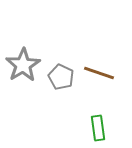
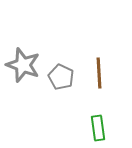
gray star: rotated 20 degrees counterclockwise
brown line: rotated 68 degrees clockwise
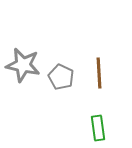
gray star: rotated 8 degrees counterclockwise
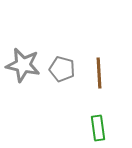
gray pentagon: moved 1 px right, 8 px up; rotated 10 degrees counterclockwise
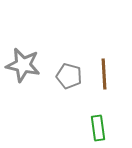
gray pentagon: moved 7 px right, 7 px down
brown line: moved 5 px right, 1 px down
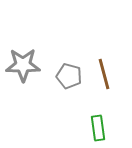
gray star: rotated 12 degrees counterclockwise
brown line: rotated 12 degrees counterclockwise
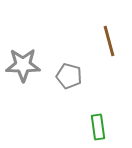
brown line: moved 5 px right, 33 px up
green rectangle: moved 1 px up
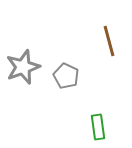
gray star: moved 2 px down; rotated 20 degrees counterclockwise
gray pentagon: moved 3 px left; rotated 10 degrees clockwise
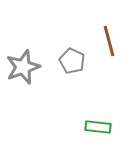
gray pentagon: moved 6 px right, 15 px up
green rectangle: rotated 75 degrees counterclockwise
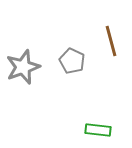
brown line: moved 2 px right
green rectangle: moved 3 px down
